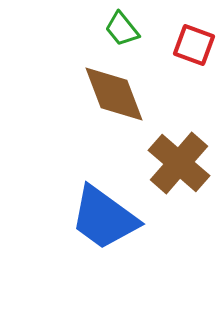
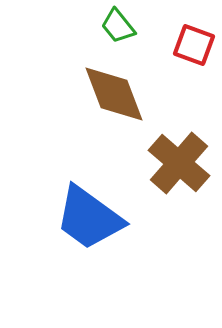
green trapezoid: moved 4 px left, 3 px up
blue trapezoid: moved 15 px left
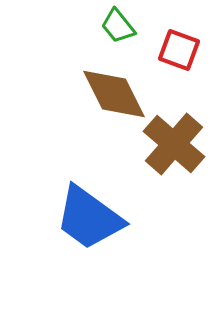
red square: moved 15 px left, 5 px down
brown diamond: rotated 6 degrees counterclockwise
brown cross: moved 5 px left, 19 px up
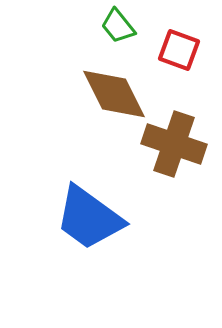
brown cross: rotated 22 degrees counterclockwise
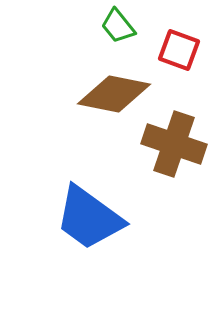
brown diamond: rotated 52 degrees counterclockwise
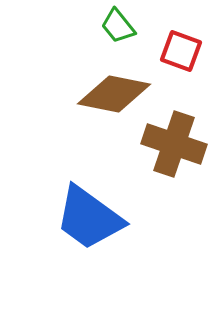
red square: moved 2 px right, 1 px down
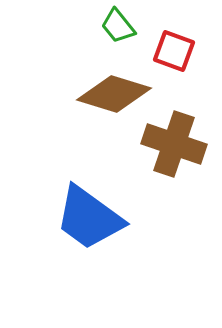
red square: moved 7 px left
brown diamond: rotated 6 degrees clockwise
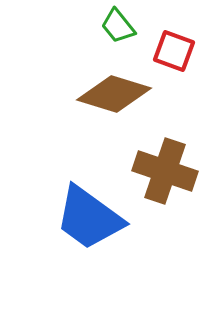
brown cross: moved 9 px left, 27 px down
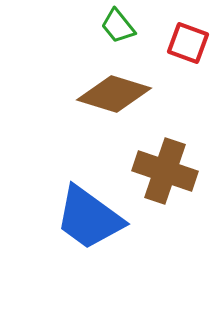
red square: moved 14 px right, 8 px up
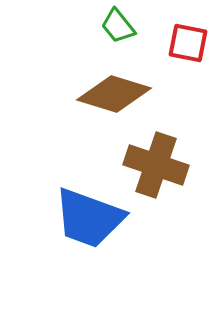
red square: rotated 9 degrees counterclockwise
brown cross: moved 9 px left, 6 px up
blue trapezoid: rotated 16 degrees counterclockwise
